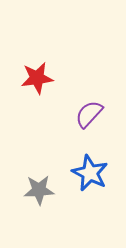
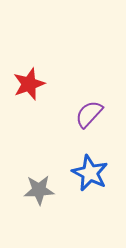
red star: moved 8 px left, 6 px down; rotated 12 degrees counterclockwise
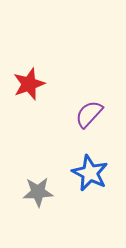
gray star: moved 1 px left, 2 px down
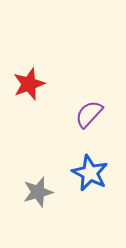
gray star: rotated 12 degrees counterclockwise
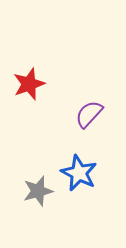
blue star: moved 11 px left
gray star: moved 1 px up
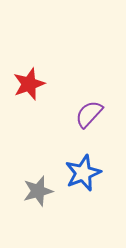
blue star: moved 4 px right; rotated 24 degrees clockwise
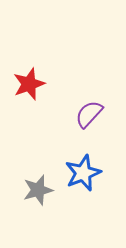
gray star: moved 1 px up
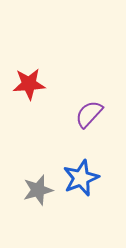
red star: rotated 16 degrees clockwise
blue star: moved 2 px left, 5 px down
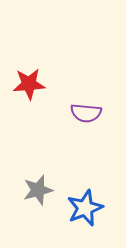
purple semicircle: moved 3 px left, 1 px up; rotated 128 degrees counterclockwise
blue star: moved 4 px right, 30 px down
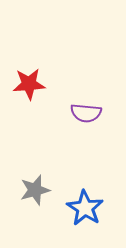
gray star: moved 3 px left
blue star: rotated 18 degrees counterclockwise
